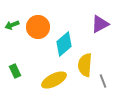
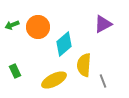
purple triangle: moved 3 px right
yellow semicircle: moved 1 px left
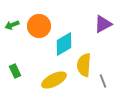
orange circle: moved 1 px right, 1 px up
cyan diamond: rotated 10 degrees clockwise
